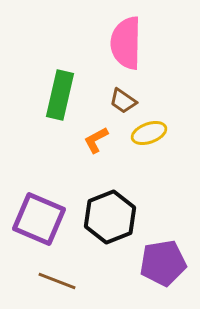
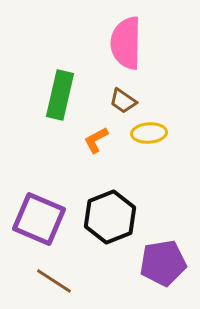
yellow ellipse: rotated 16 degrees clockwise
brown line: moved 3 px left; rotated 12 degrees clockwise
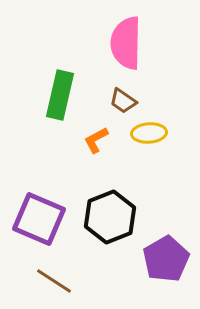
purple pentagon: moved 3 px right, 4 px up; rotated 21 degrees counterclockwise
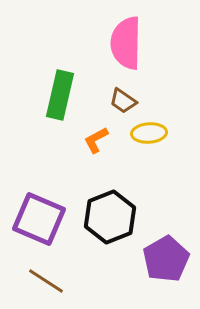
brown line: moved 8 px left
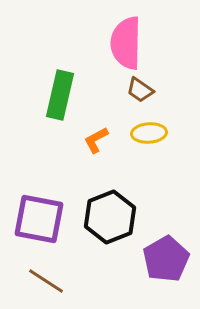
brown trapezoid: moved 17 px right, 11 px up
purple square: rotated 12 degrees counterclockwise
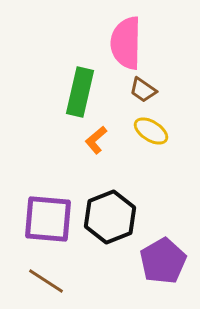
brown trapezoid: moved 3 px right
green rectangle: moved 20 px right, 3 px up
yellow ellipse: moved 2 px right, 2 px up; rotated 36 degrees clockwise
orange L-shape: rotated 12 degrees counterclockwise
purple square: moved 9 px right; rotated 6 degrees counterclockwise
purple pentagon: moved 3 px left, 2 px down
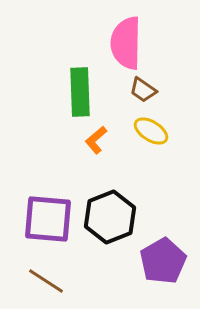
green rectangle: rotated 15 degrees counterclockwise
